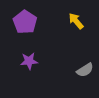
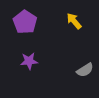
yellow arrow: moved 2 px left
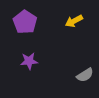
yellow arrow: rotated 78 degrees counterclockwise
gray semicircle: moved 5 px down
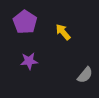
yellow arrow: moved 11 px left, 11 px down; rotated 78 degrees clockwise
gray semicircle: rotated 18 degrees counterclockwise
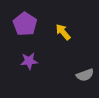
purple pentagon: moved 2 px down
gray semicircle: rotated 30 degrees clockwise
